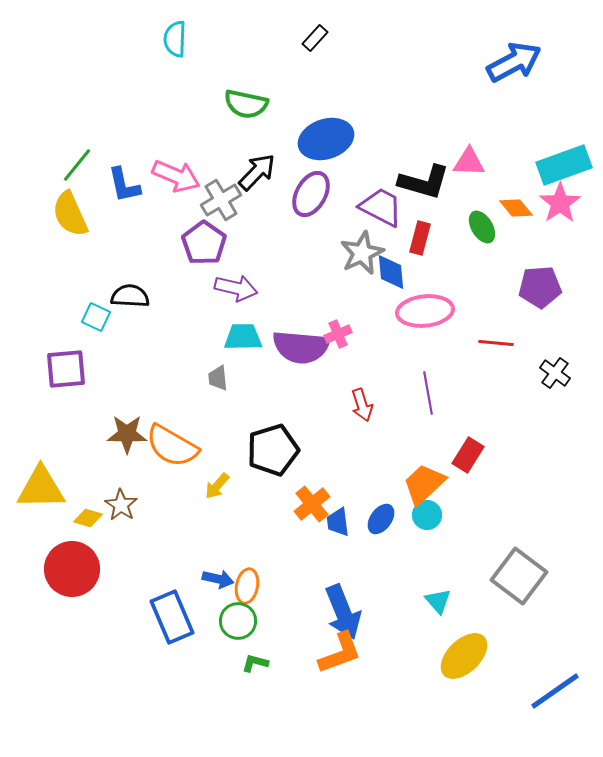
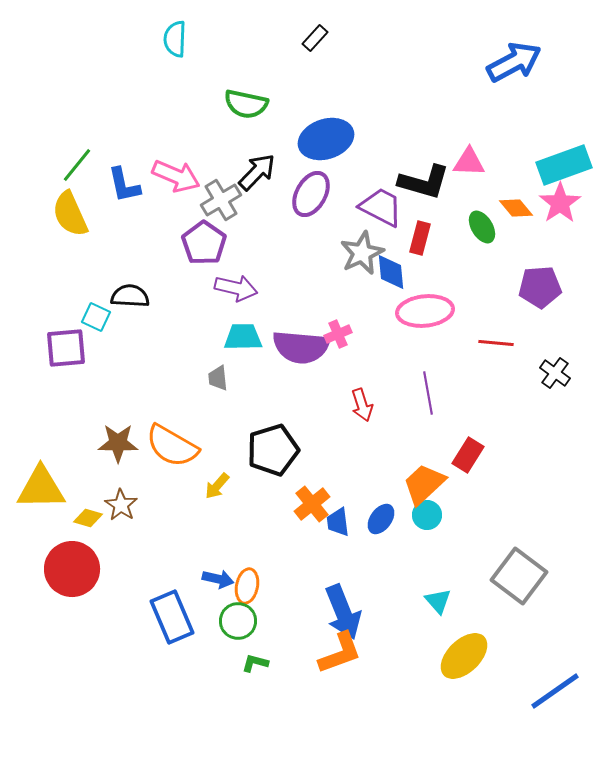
purple square at (66, 369): moved 21 px up
brown star at (127, 434): moved 9 px left, 9 px down
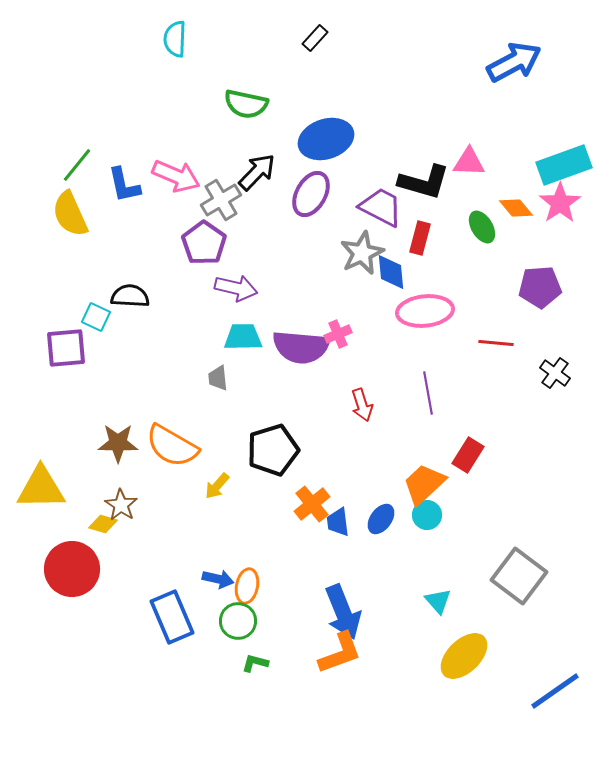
yellow diamond at (88, 518): moved 15 px right, 6 px down
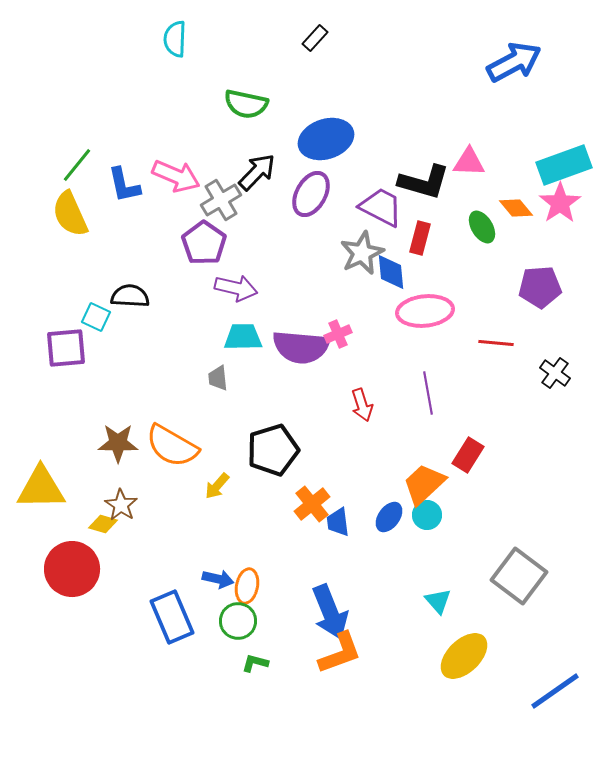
blue ellipse at (381, 519): moved 8 px right, 2 px up
blue arrow at (343, 612): moved 13 px left
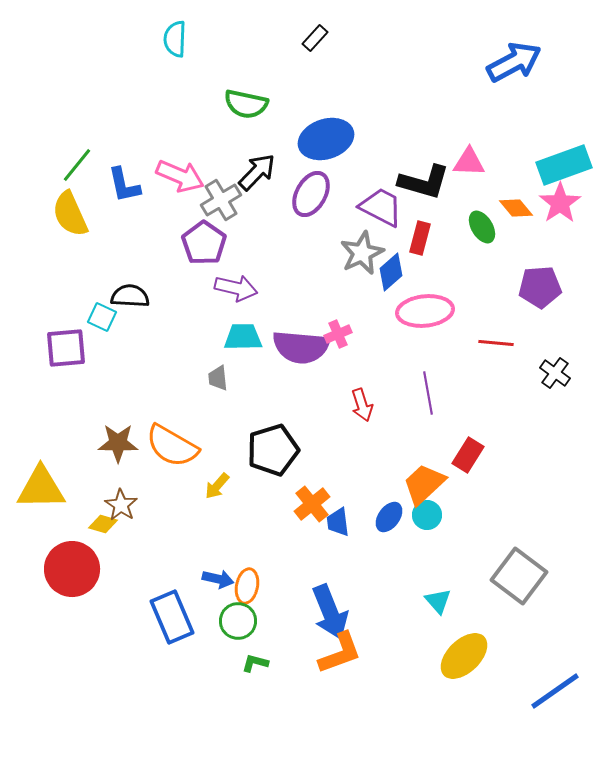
pink arrow at (176, 176): moved 4 px right
blue diamond at (391, 272): rotated 54 degrees clockwise
cyan square at (96, 317): moved 6 px right
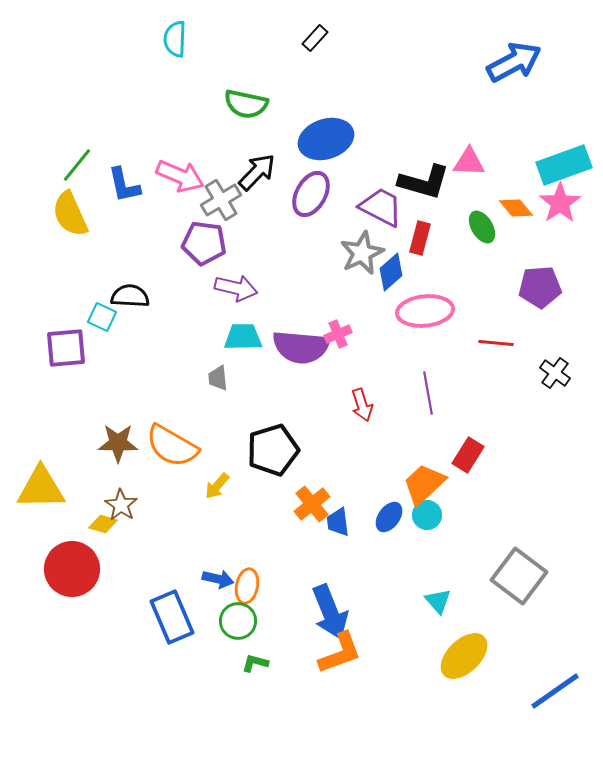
purple pentagon at (204, 243): rotated 27 degrees counterclockwise
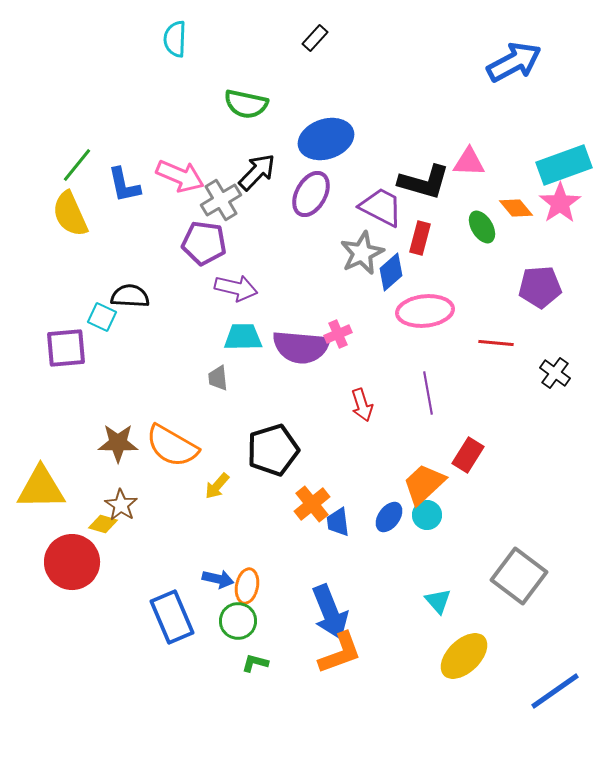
red circle at (72, 569): moved 7 px up
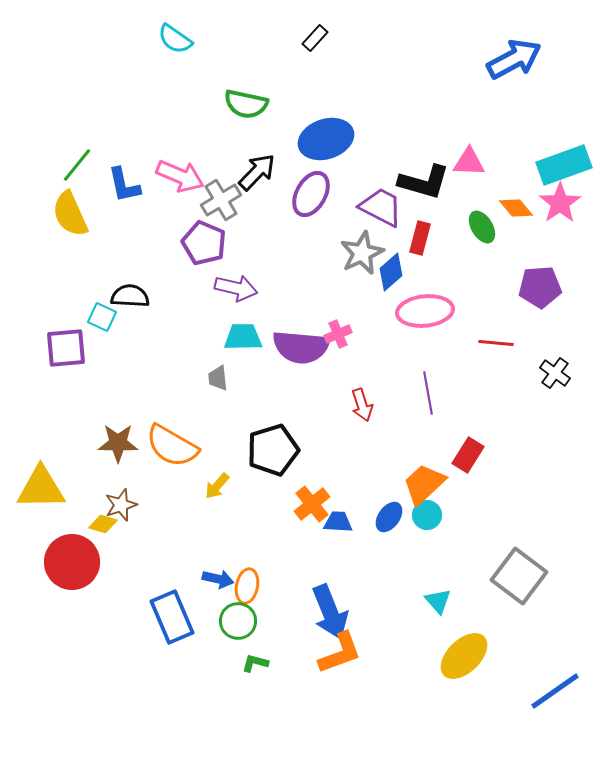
cyan semicircle at (175, 39): rotated 57 degrees counterclockwise
blue arrow at (514, 62): moved 3 px up
purple pentagon at (204, 243): rotated 15 degrees clockwise
brown star at (121, 505): rotated 20 degrees clockwise
blue trapezoid at (338, 522): rotated 100 degrees clockwise
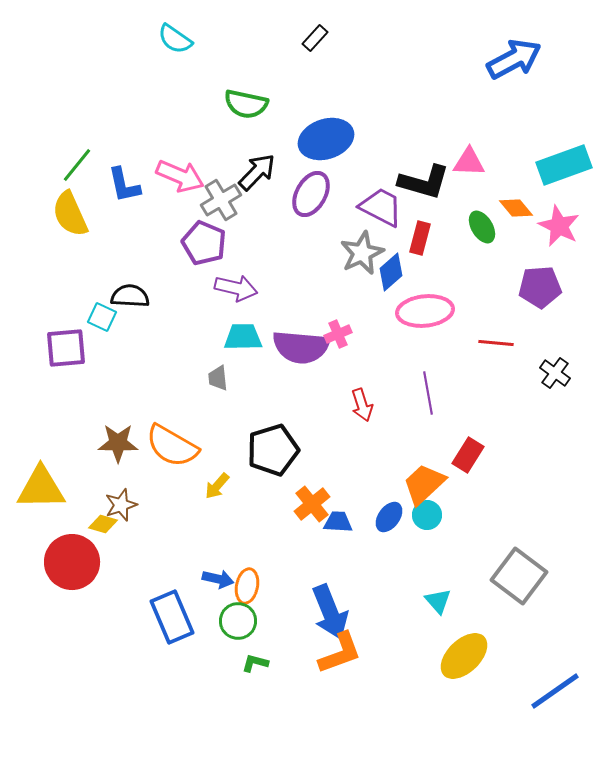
pink star at (560, 203): moved 1 px left, 23 px down; rotated 12 degrees counterclockwise
